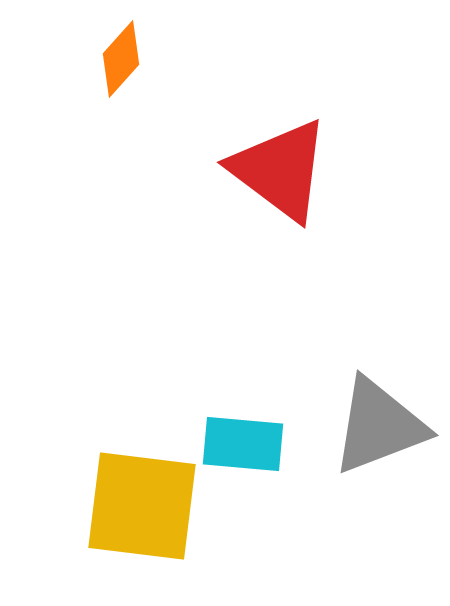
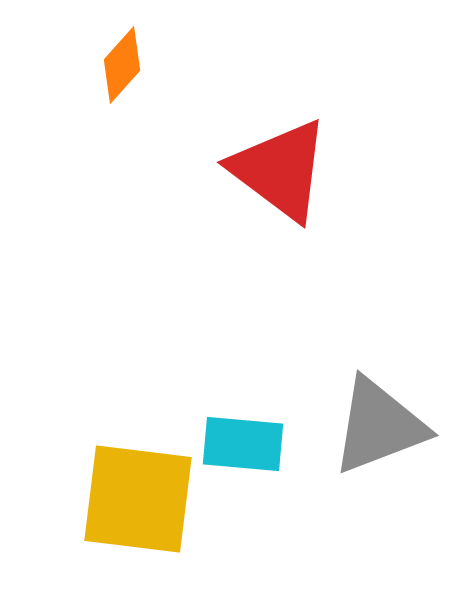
orange diamond: moved 1 px right, 6 px down
yellow square: moved 4 px left, 7 px up
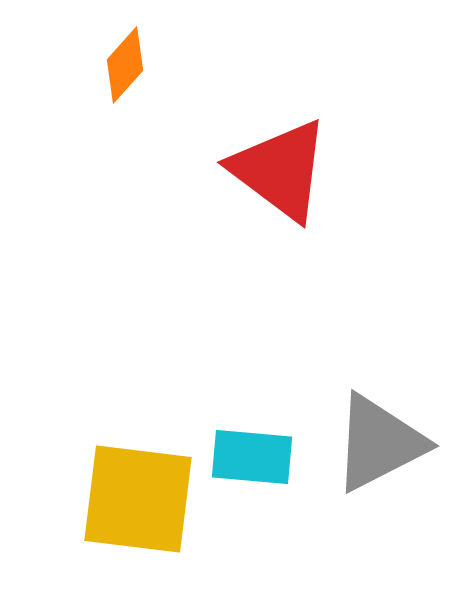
orange diamond: moved 3 px right
gray triangle: moved 17 px down; rotated 6 degrees counterclockwise
cyan rectangle: moved 9 px right, 13 px down
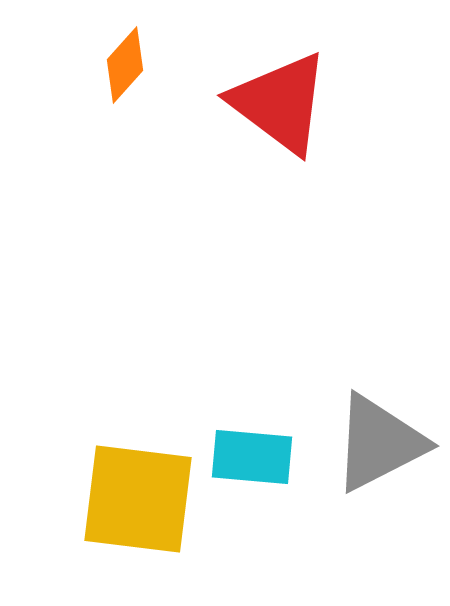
red triangle: moved 67 px up
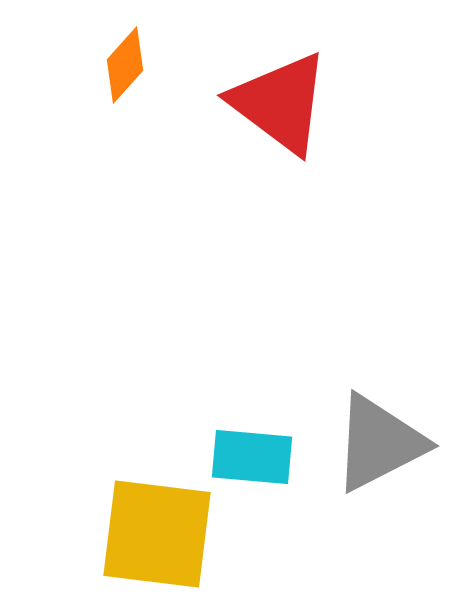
yellow square: moved 19 px right, 35 px down
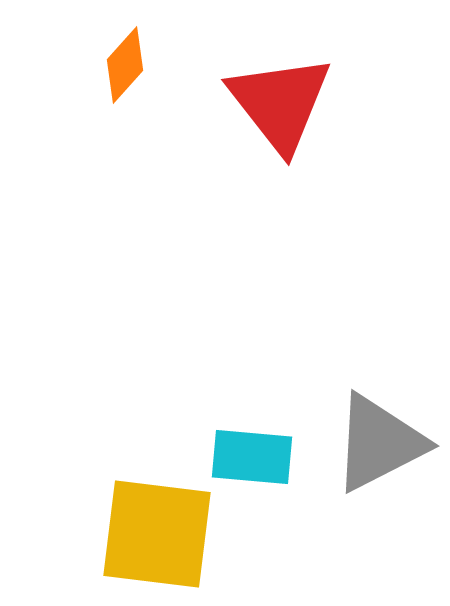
red triangle: rotated 15 degrees clockwise
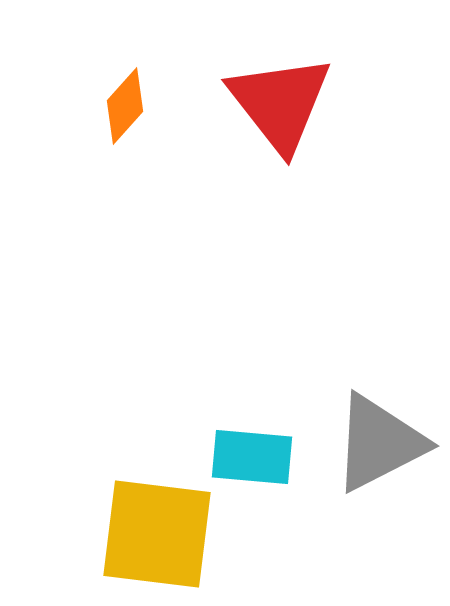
orange diamond: moved 41 px down
